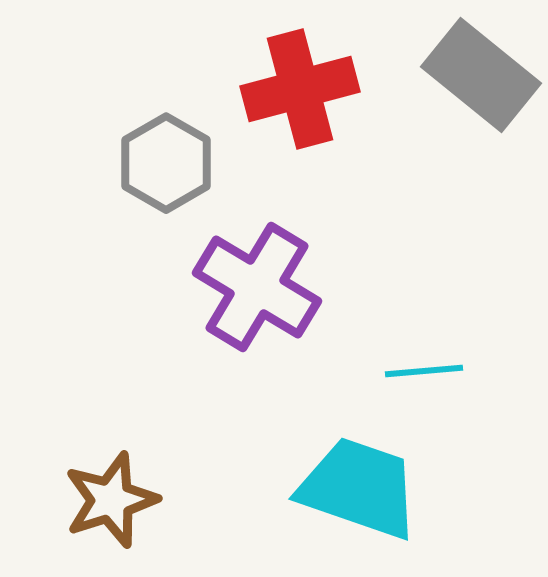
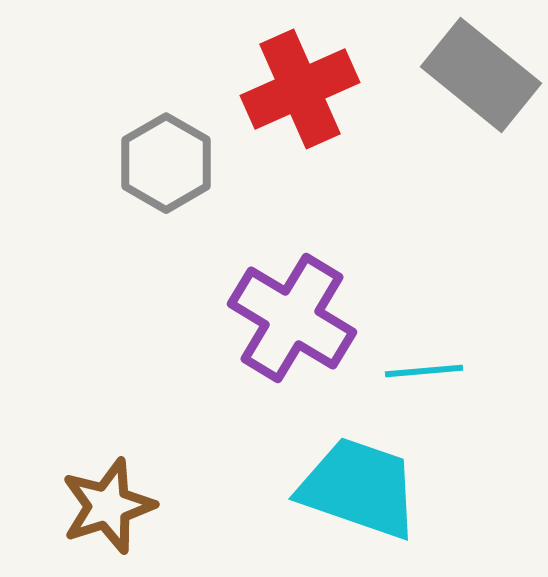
red cross: rotated 9 degrees counterclockwise
purple cross: moved 35 px right, 31 px down
brown star: moved 3 px left, 6 px down
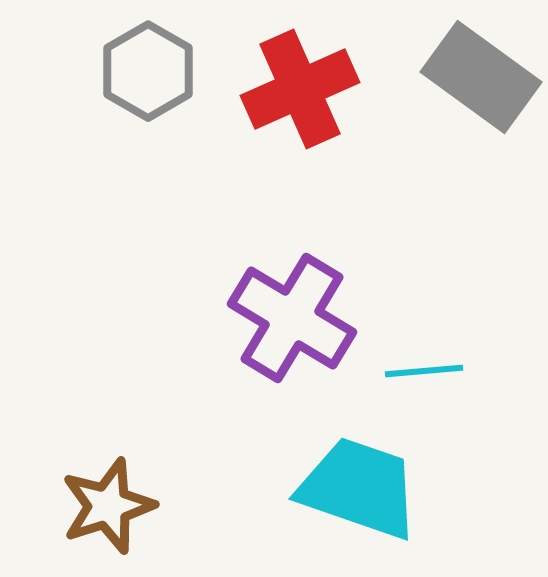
gray rectangle: moved 2 px down; rotated 3 degrees counterclockwise
gray hexagon: moved 18 px left, 92 px up
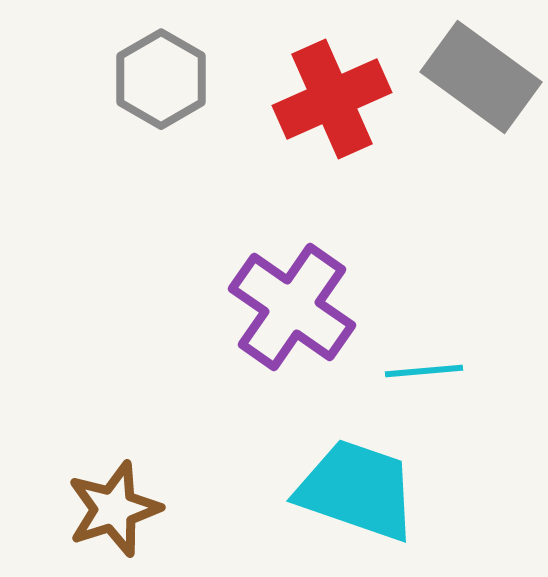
gray hexagon: moved 13 px right, 8 px down
red cross: moved 32 px right, 10 px down
purple cross: moved 11 px up; rotated 4 degrees clockwise
cyan trapezoid: moved 2 px left, 2 px down
brown star: moved 6 px right, 3 px down
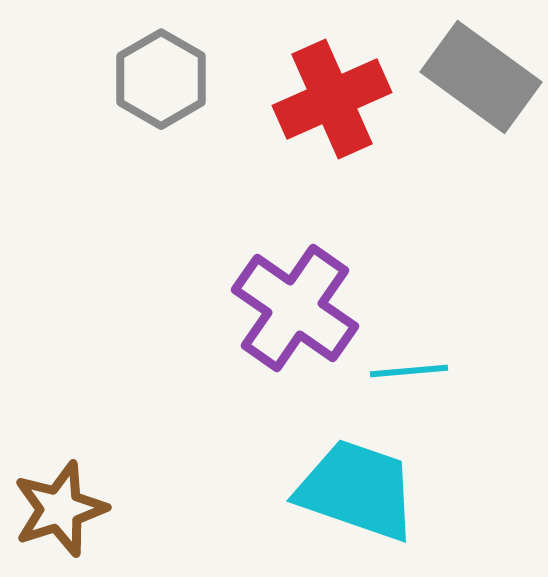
purple cross: moved 3 px right, 1 px down
cyan line: moved 15 px left
brown star: moved 54 px left
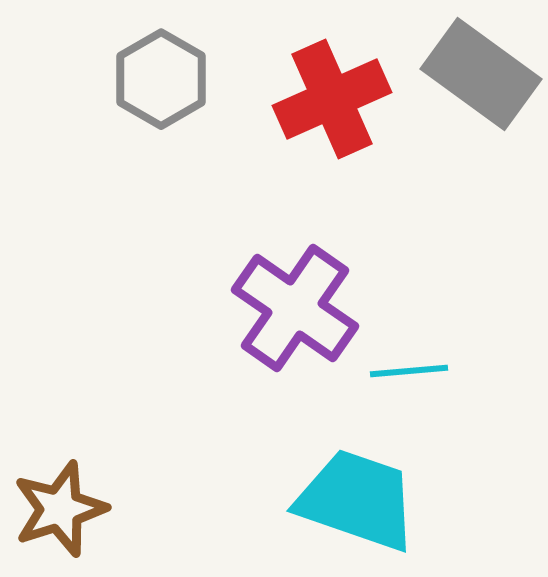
gray rectangle: moved 3 px up
cyan trapezoid: moved 10 px down
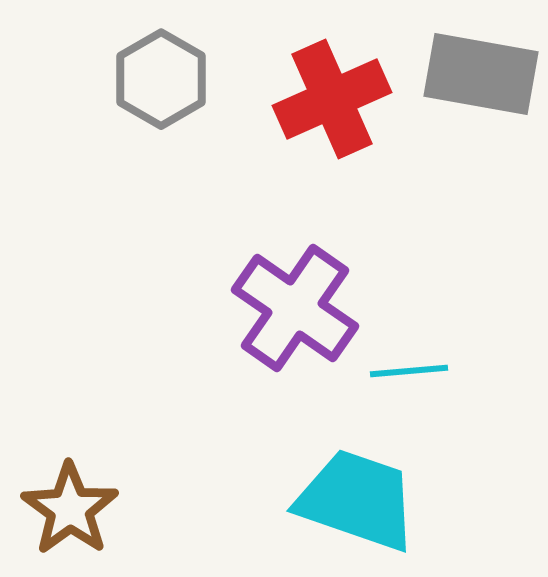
gray rectangle: rotated 26 degrees counterclockwise
brown star: moved 10 px right; rotated 18 degrees counterclockwise
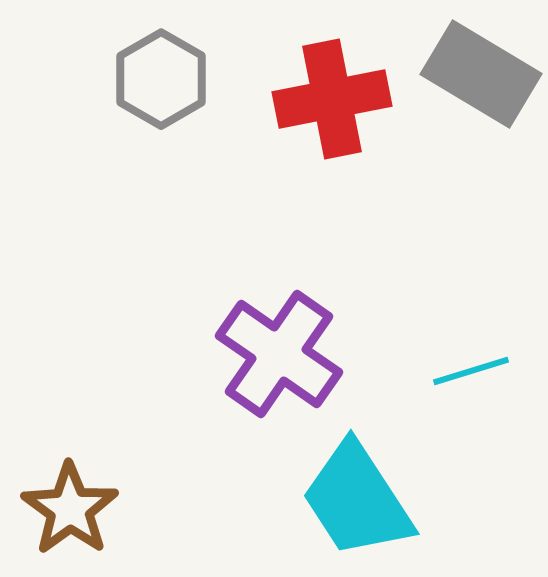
gray rectangle: rotated 21 degrees clockwise
red cross: rotated 13 degrees clockwise
purple cross: moved 16 px left, 46 px down
cyan line: moved 62 px right; rotated 12 degrees counterclockwise
cyan trapezoid: rotated 142 degrees counterclockwise
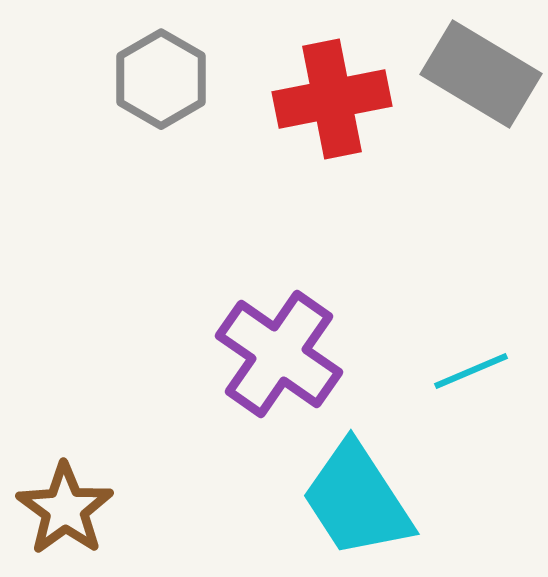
cyan line: rotated 6 degrees counterclockwise
brown star: moved 5 px left
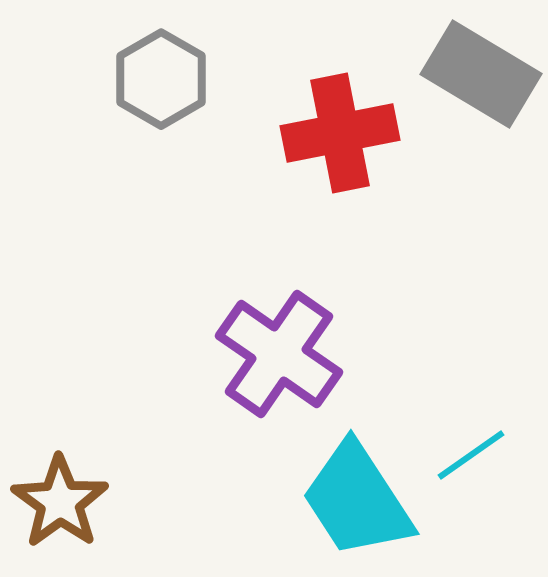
red cross: moved 8 px right, 34 px down
cyan line: moved 84 px down; rotated 12 degrees counterclockwise
brown star: moved 5 px left, 7 px up
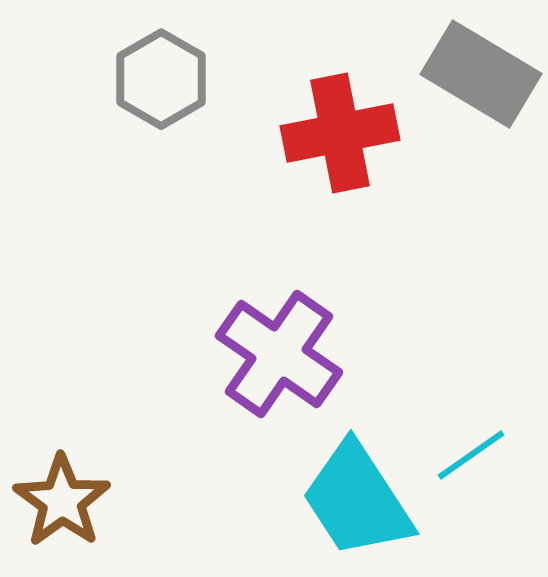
brown star: moved 2 px right, 1 px up
